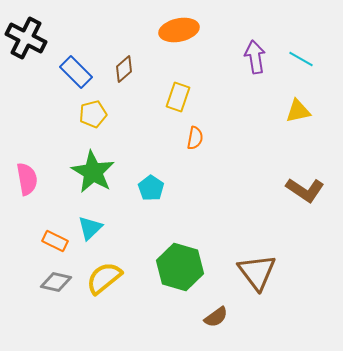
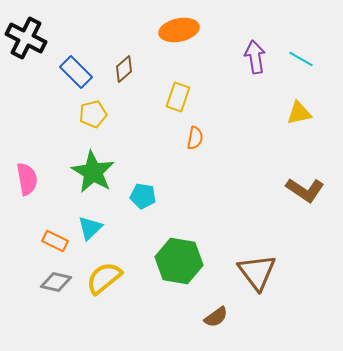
yellow triangle: moved 1 px right, 2 px down
cyan pentagon: moved 8 px left, 8 px down; rotated 25 degrees counterclockwise
green hexagon: moved 1 px left, 6 px up; rotated 6 degrees counterclockwise
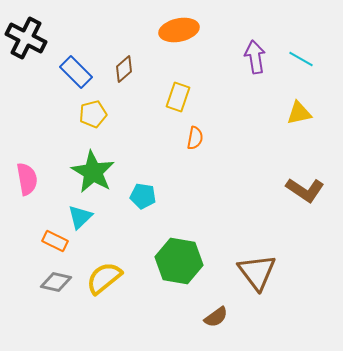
cyan triangle: moved 10 px left, 11 px up
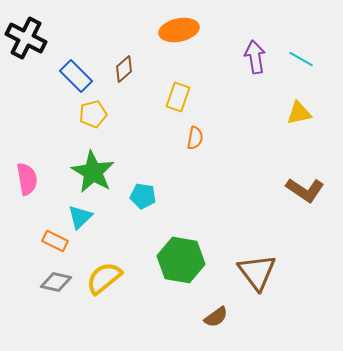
blue rectangle: moved 4 px down
green hexagon: moved 2 px right, 1 px up
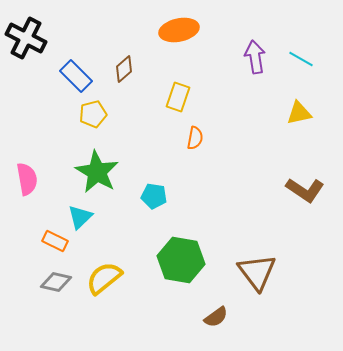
green star: moved 4 px right
cyan pentagon: moved 11 px right
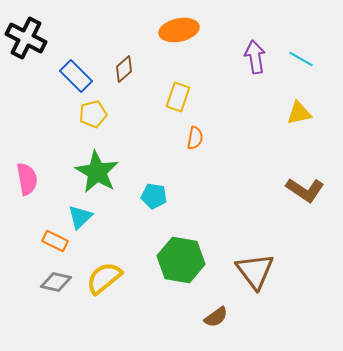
brown triangle: moved 2 px left, 1 px up
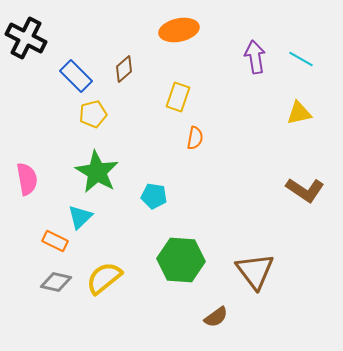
green hexagon: rotated 6 degrees counterclockwise
